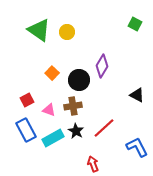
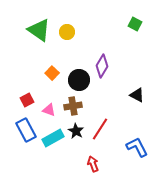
red line: moved 4 px left, 1 px down; rotated 15 degrees counterclockwise
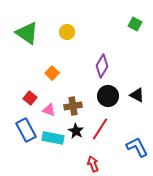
green triangle: moved 12 px left, 3 px down
black circle: moved 29 px right, 16 px down
red square: moved 3 px right, 2 px up; rotated 24 degrees counterclockwise
cyan rectangle: rotated 40 degrees clockwise
